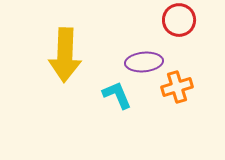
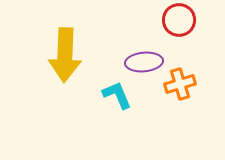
orange cross: moved 3 px right, 3 px up
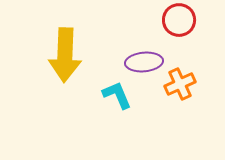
orange cross: rotated 8 degrees counterclockwise
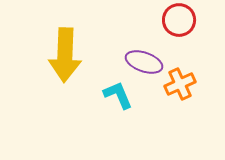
purple ellipse: rotated 24 degrees clockwise
cyan L-shape: moved 1 px right
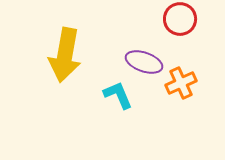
red circle: moved 1 px right, 1 px up
yellow arrow: rotated 8 degrees clockwise
orange cross: moved 1 px right, 1 px up
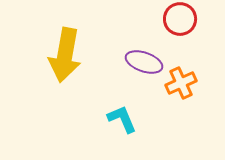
cyan L-shape: moved 4 px right, 24 px down
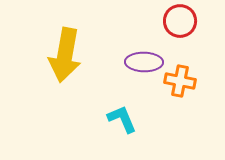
red circle: moved 2 px down
purple ellipse: rotated 18 degrees counterclockwise
orange cross: moved 1 px left, 2 px up; rotated 36 degrees clockwise
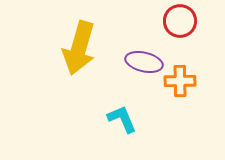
yellow arrow: moved 14 px right, 7 px up; rotated 6 degrees clockwise
purple ellipse: rotated 12 degrees clockwise
orange cross: rotated 12 degrees counterclockwise
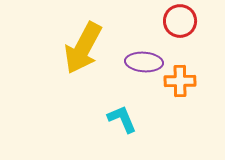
yellow arrow: moved 4 px right; rotated 12 degrees clockwise
purple ellipse: rotated 9 degrees counterclockwise
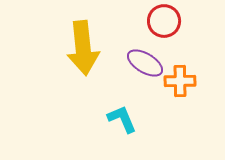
red circle: moved 16 px left
yellow arrow: rotated 34 degrees counterclockwise
purple ellipse: moved 1 px right, 1 px down; rotated 27 degrees clockwise
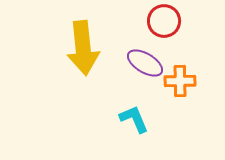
cyan L-shape: moved 12 px right
